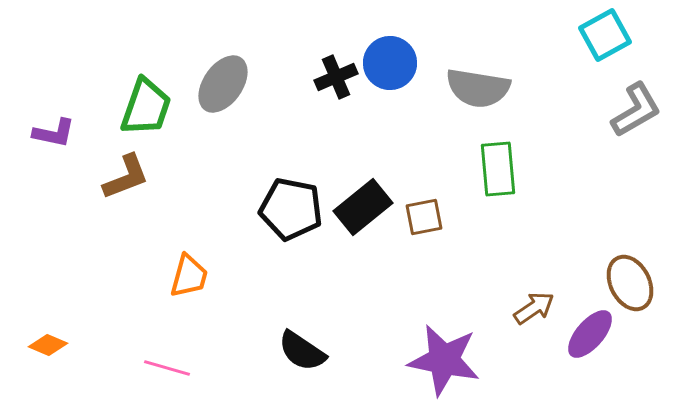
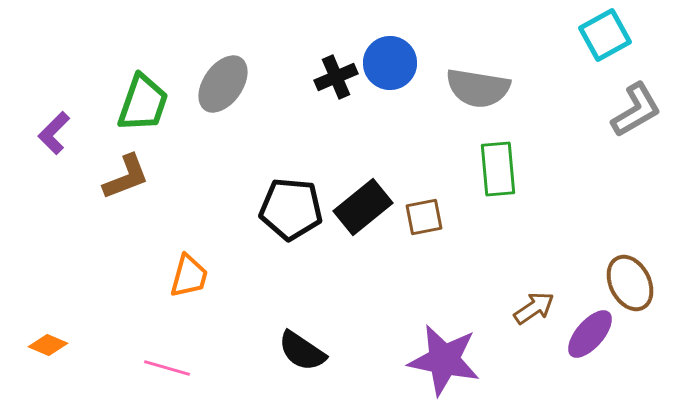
green trapezoid: moved 3 px left, 4 px up
purple L-shape: rotated 123 degrees clockwise
black pentagon: rotated 6 degrees counterclockwise
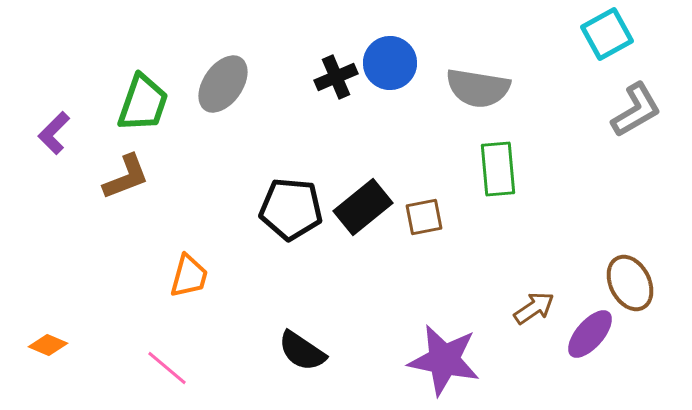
cyan square: moved 2 px right, 1 px up
pink line: rotated 24 degrees clockwise
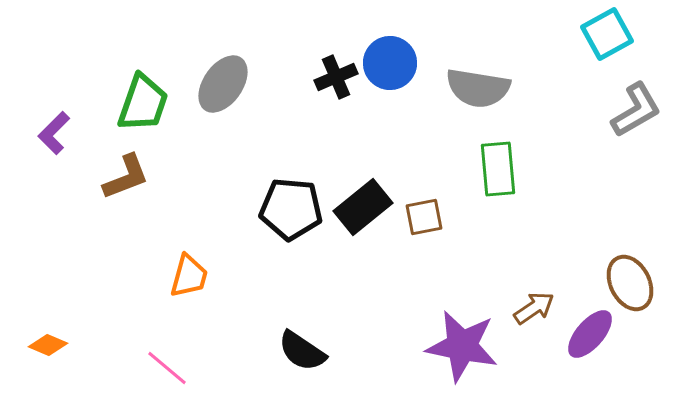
purple star: moved 18 px right, 14 px up
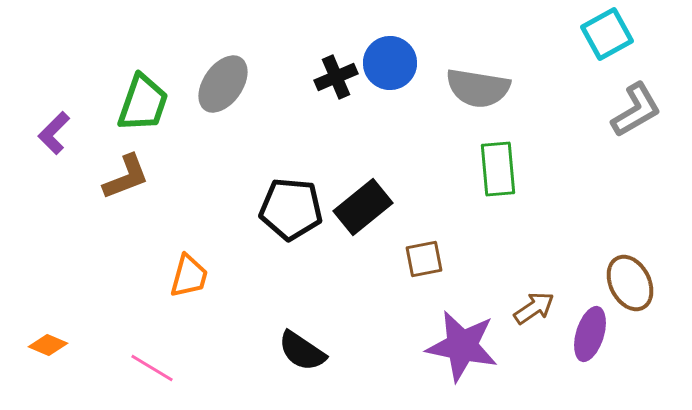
brown square: moved 42 px down
purple ellipse: rotated 24 degrees counterclockwise
pink line: moved 15 px left; rotated 9 degrees counterclockwise
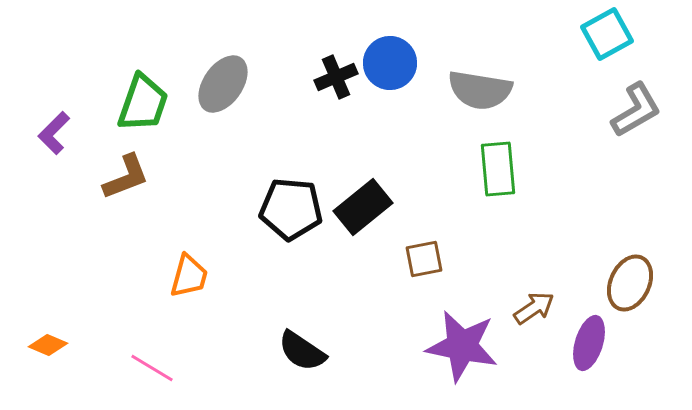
gray semicircle: moved 2 px right, 2 px down
brown ellipse: rotated 52 degrees clockwise
purple ellipse: moved 1 px left, 9 px down
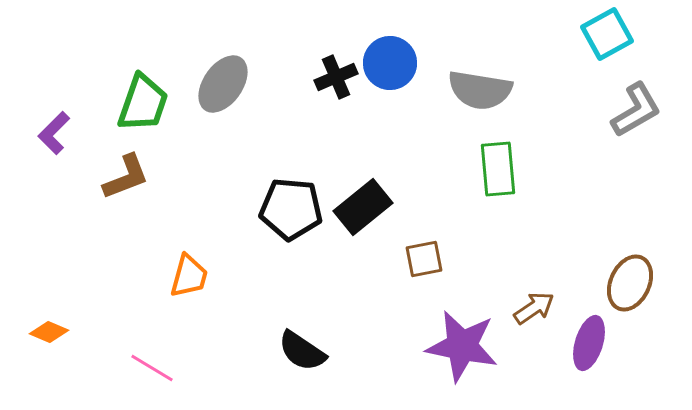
orange diamond: moved 1 px right, 13 px up
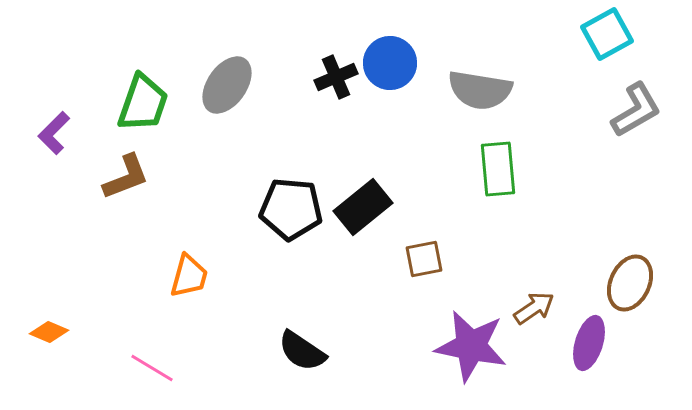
gray ellipse: moved 4 px right, 1 px down
purple star: moved 9 px right
